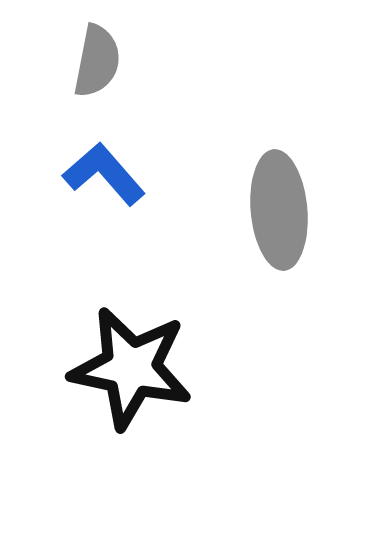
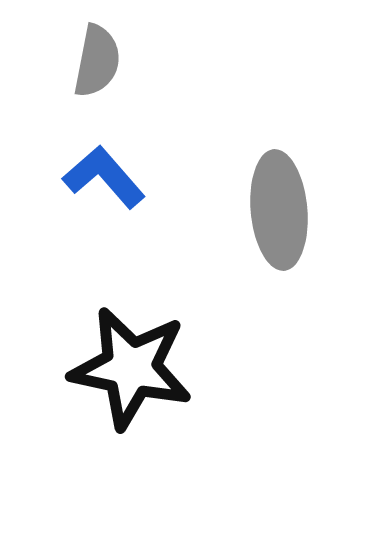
blue L-shape: moved 3 px down
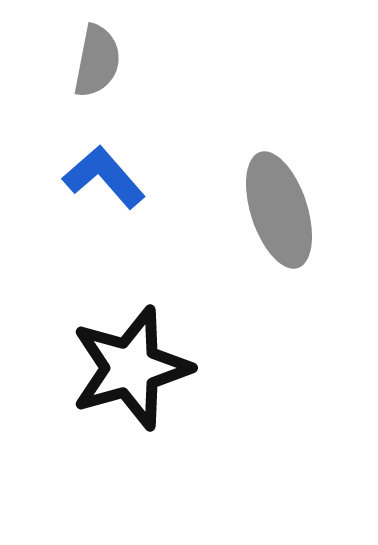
gray ellipse: rotated 13 degrees counterclockwise
black star: rotated 28 degrees counterclockwise
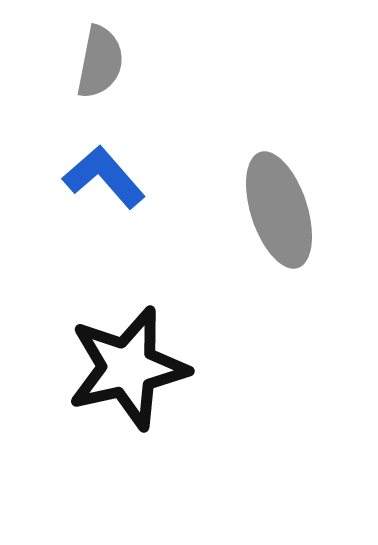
gray semicircle: moved 3 px right, 1 px down
black star: moved 3 px left; rotated 3 degrees clockwise
